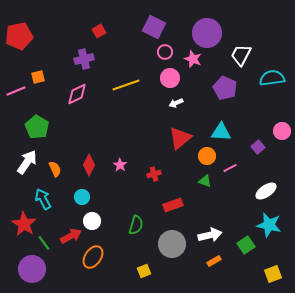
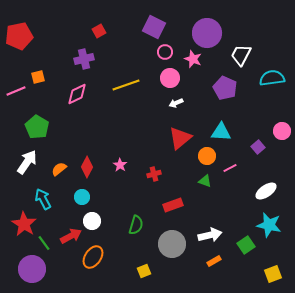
red diamond at (89, 165): moved 2 px left, 2 px down
orange semicircle at (55, 169): moved 4 px right; rotated 105 degrees counterclockwise
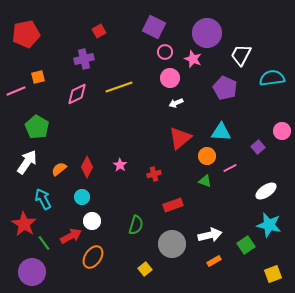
red pentagon at (19, 36): moved 7 px right, 2 px up
yellow line at (126, 85): moved 7 px left, 2 px down
purple circle at (32, 269): moved 3 px down
yellow square at (144, 271): moved 1 px right, 2 px up; rotated 16 degrees counterclockwise
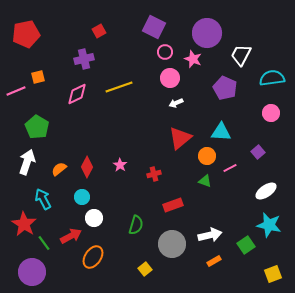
pink circle at (282, 131): moved 11 px left, 18 px up
purple square at (258, 147): moved 5 px down
white arrow at (27, 162): rotated 15 degrees counterclockwise
white circle at (92, 221): moved 2 px right, 3 px up
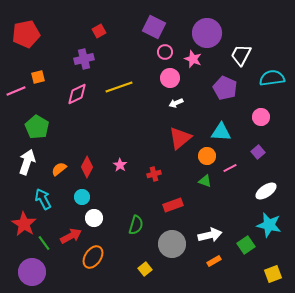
pink circle at (271, 113): moved 10 px left, 4 px down
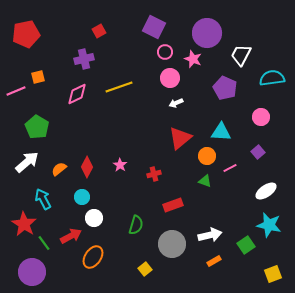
white arrow at (27, 162): rotated 30 degrees clockwise
